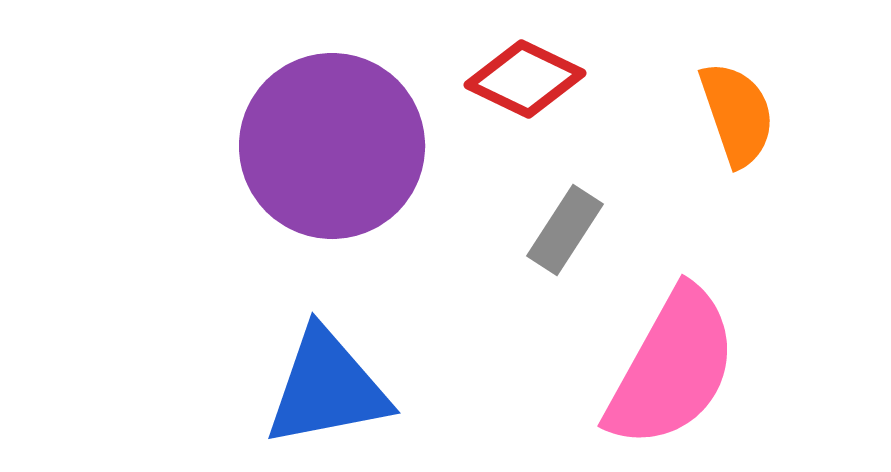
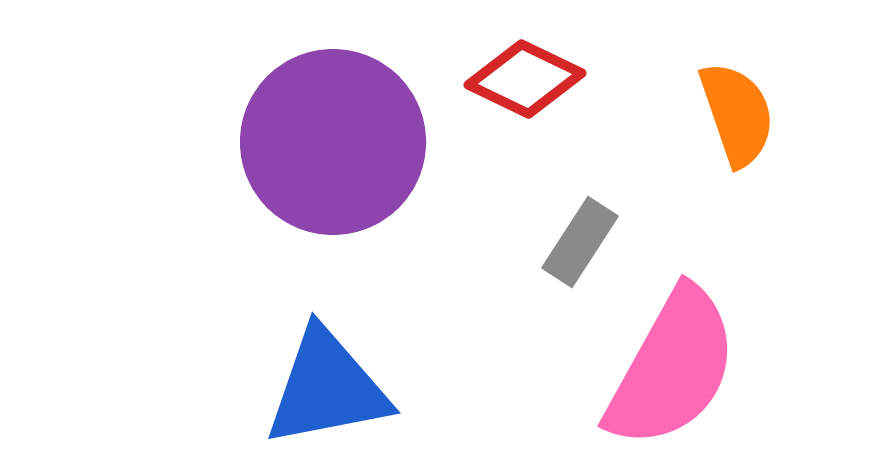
purple circle: moved 1 px right, 4 px up
gray rectangle: moved 15 px right, 12 px down
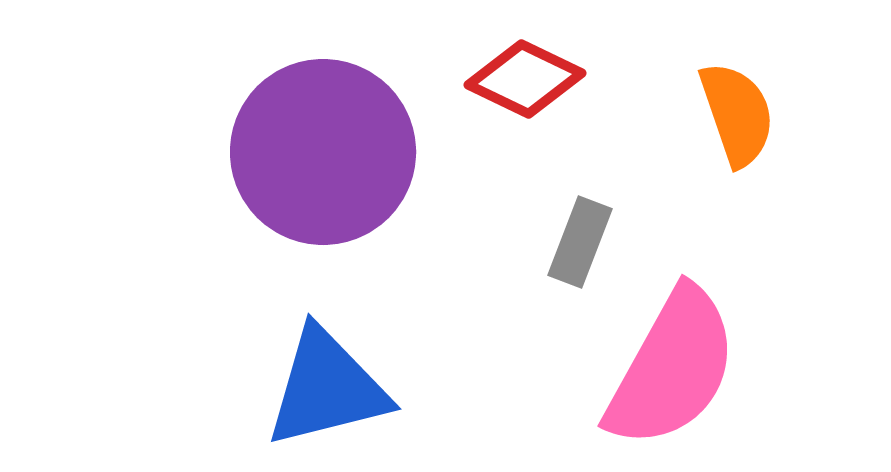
purple circle: moved 10 px left, 10 px down
gray rectangle: rotated 12 degrees counterclockwise
blue triangle: rotated 3 degrees counterclockwise
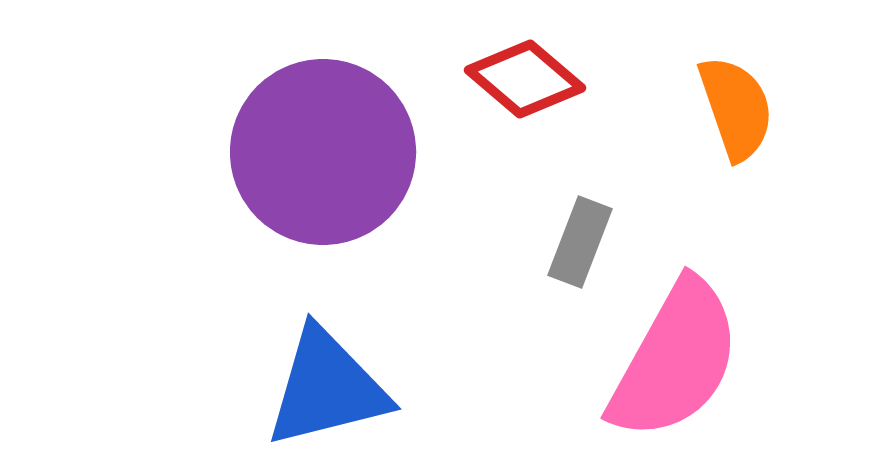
red diamond: rotated 15 degrees clockwise
orange semicircle: moved 1 px left, 6 px up
pink semicircle: moved 3 px right, 8 px up
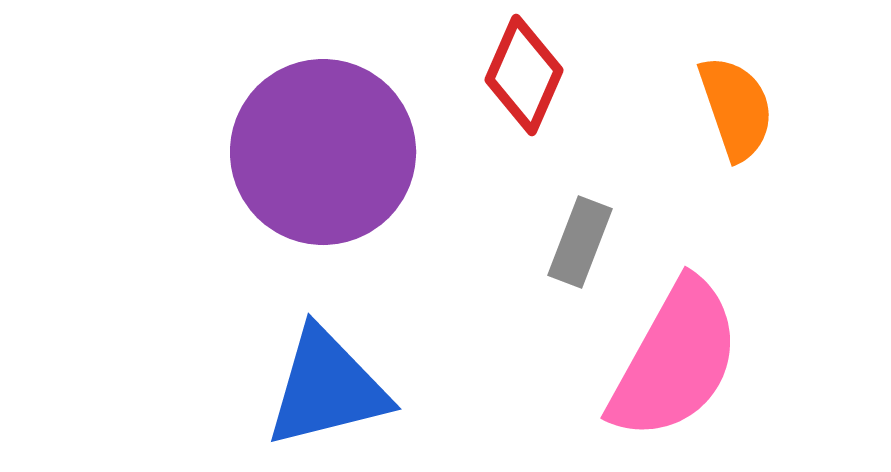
red diamond: moved 1 px left, 4 px up; rotated 73 degrees clockwise
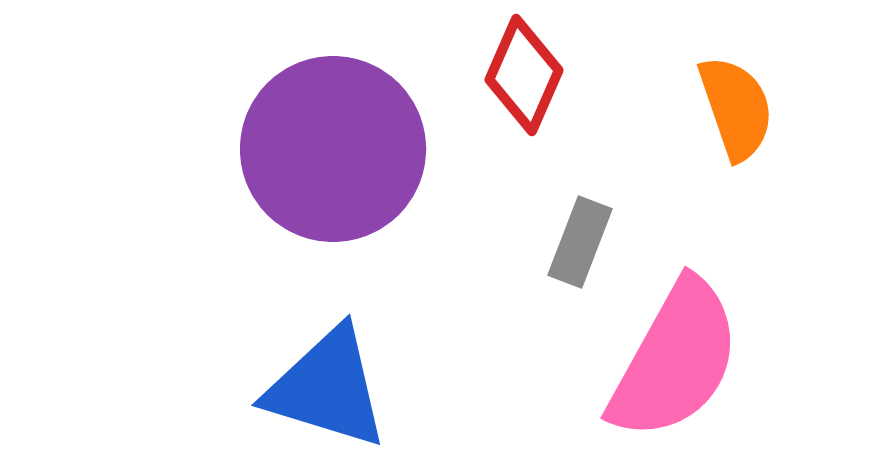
purple circle: moved 10 px right, 3 px up
blue triangle: rotated 31 degrees clockwise
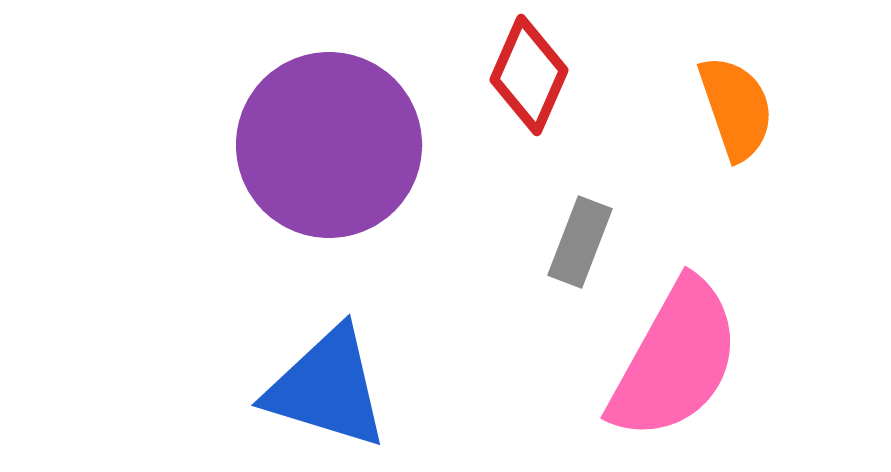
red diamond: moved 5 px right
purple circle: moved 4 px left, 4 px up
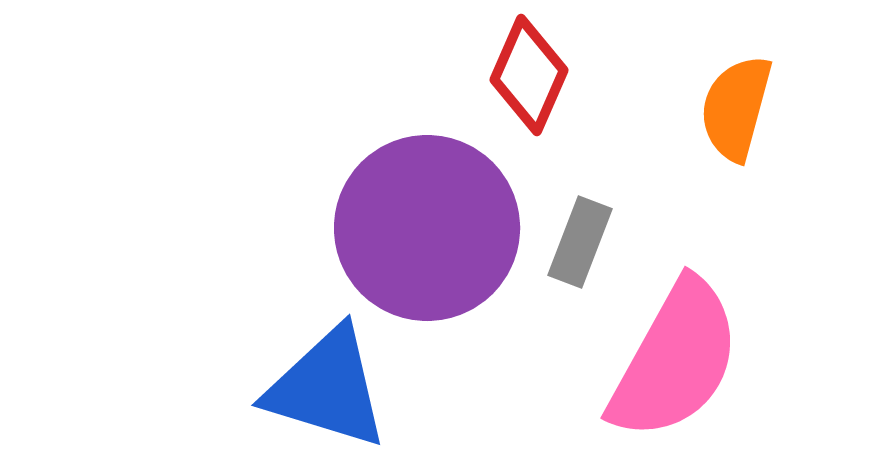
orange semicircle: rotated 146 degrees counterclockwise
purple circle: moved 98 px right, 83 px down
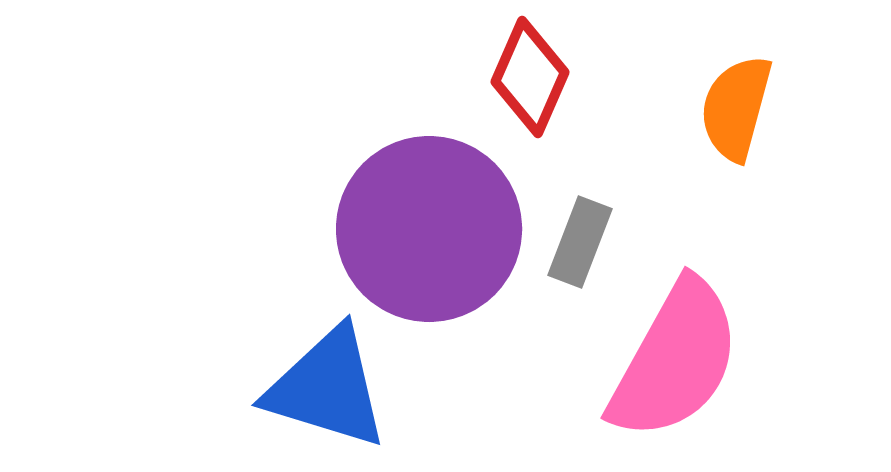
red diamond: moved 1 px right, 2 px down
purple circle: moved 2 px right, 1 px down
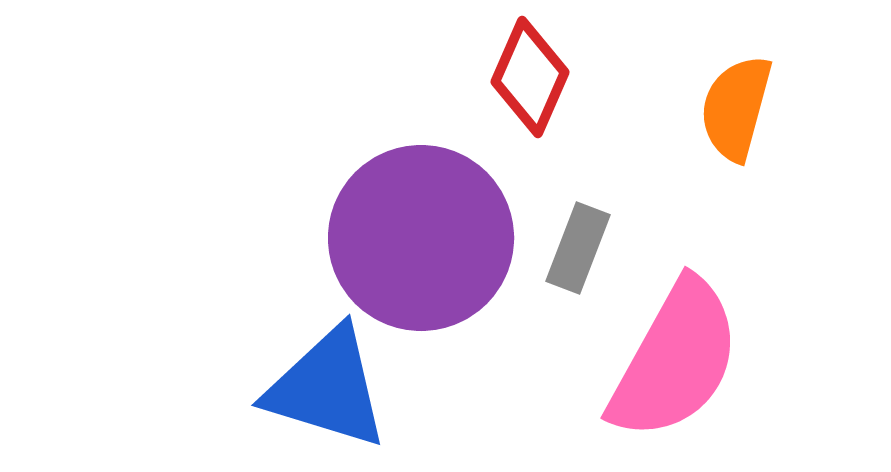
purple circle: moved 8 px left, 9 px down
gray rectangle: moved 2 px left, 6 px down
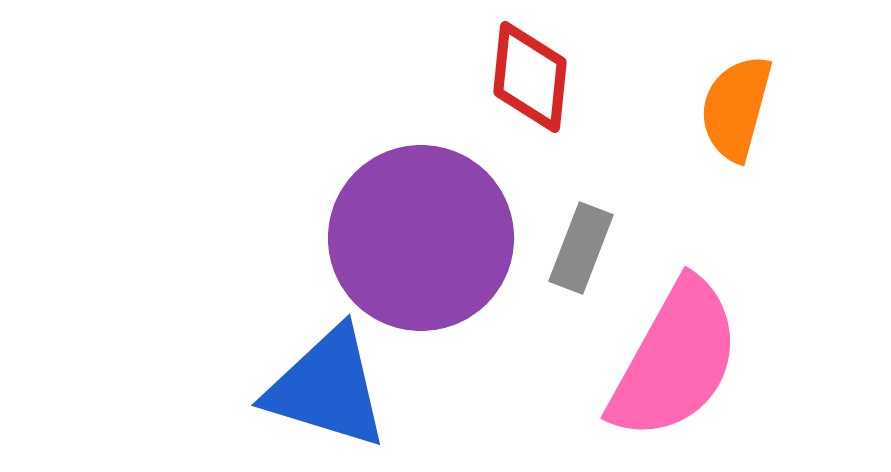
red diamond: rotated 18 degrees counterclockwise
gray rectangle: moved 3 px right
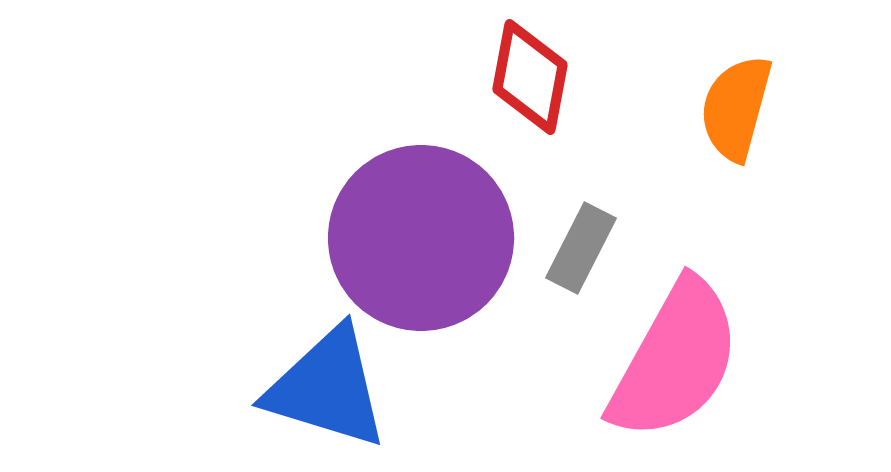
red diamond: rotated 5 degrees clockwise
gray rectangle: rotated 6 degrees clockwise
